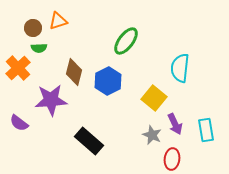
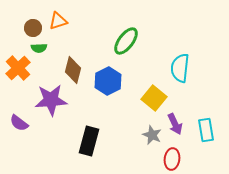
brown diamond: moved 1 px left, 2 px up
black rectangle: rotated 64 degrees clockwise
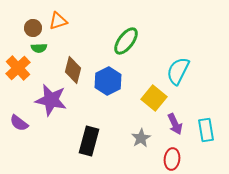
cyan semicircle: moved 2 px left, 3 px down; rotated 20 degrees clockwise
purple star: rotated 16 degrees clockwise
gray star: moved 11 px left, 3 px down; rotated 18 degrees clockwise
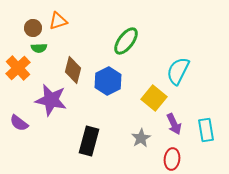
purple arrow: moved 1 px left
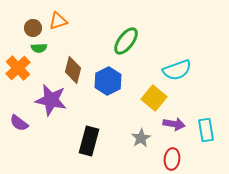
cyan semicircle: moved 1 px left, 1 px up; rotated 136 degrees counterclockwise
purple arrow: rotated 55 degrees counterclockwise
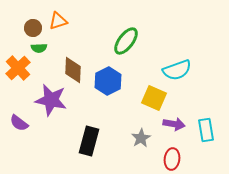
brown diamond: rotated 12 degrees counterclockwise
yellow square: rotated 15 degrees counterclockwise
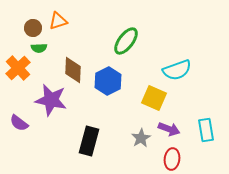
purple arrow: moved 5 px left, 5 px down; rotated 10 degrees clockwise
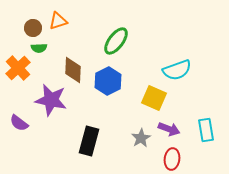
green ellipse: moved 10 px left
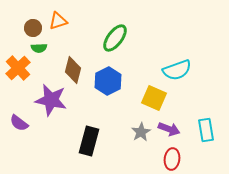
green ellipse: moved 1 px left, 3 px up
brown diamond: rotated 12 degrees clockwise
gray star: moved 6 px up
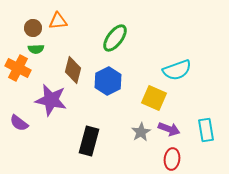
orange triangle: rotated 12 degrees clockwise
green semicircle: moved 3 px left, 1 px down
orange cross: rotated 20 degrees counterclockwise
